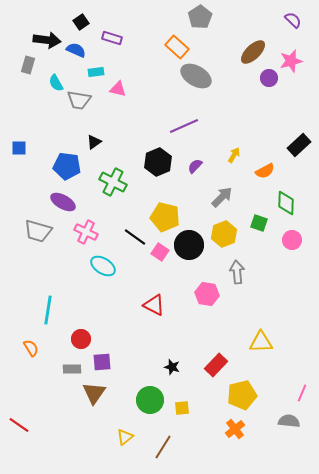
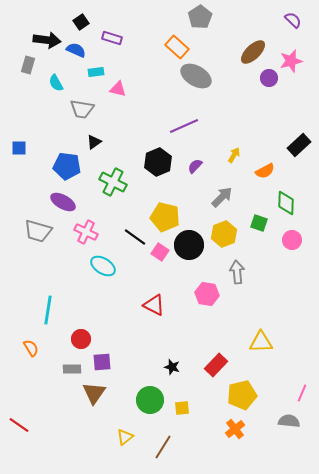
gray trapezoid at (79, 100): moved 3 px right, 9 px down
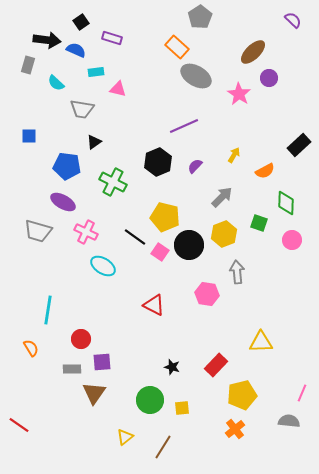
pink star at (291, 61): moved 52 px left, 33 px down; rotated 25 degrees counterclockwise
cyan semicircle at (56, 83): rotated 18 degrees counterclockwise
blue square at (19, 148): moved 10 px right, 12 px up
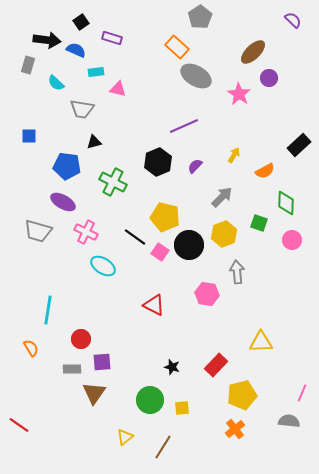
black triangle at (94, 142): rotated 21 degrees clockwise
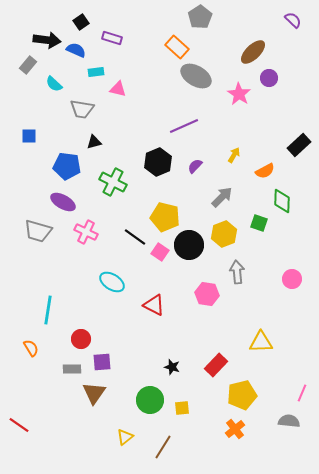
gray rectangle at (28, 65): rotated 24 degrees clockwise
cyan semicircle at (56, 83): moved 2 px left, 1 px down
green diamond at (286, 203): moved 4 px left, 2 px up
pink circle at (292, 240): moved 39 px down
cyan ellipse at (103, 266): moved 9 px right, 16 px down
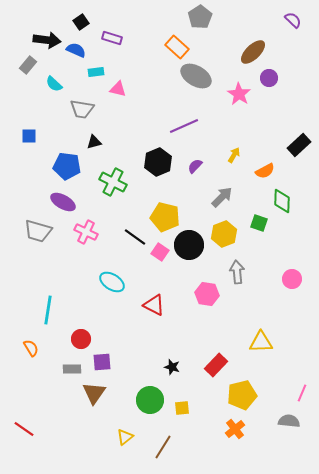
red line at (19, 425): moved 5 px right, 4 px down
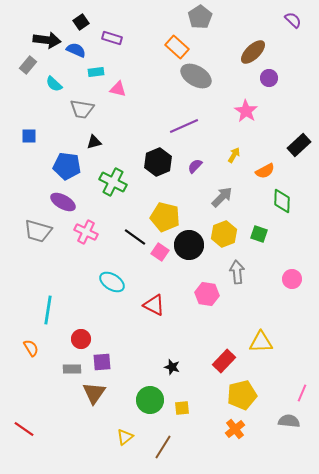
pink star at (239, 94): moved 7 px right, 17 px down
green square at (259, 223): moved 11 px down
red rectangle at (216, 365): moved 8 px right, 4 px up
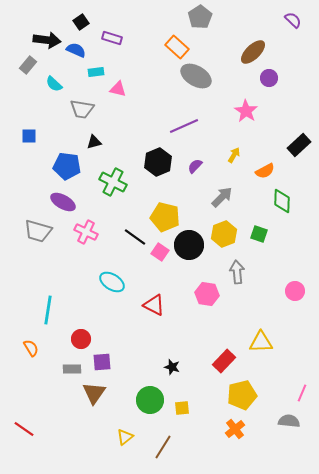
pink circle at (292, 279): moved 3 px right, 12 px down
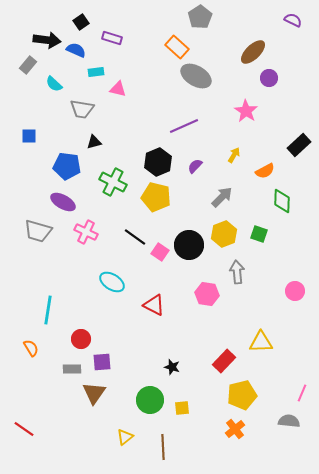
purple semicircle at (293, 20): rotated 18 degrees counterclockwise
yellow pentagon at (165, 217): moved 9 px left, 20 px up
brown line at (163, 447): rotated 35 degrees counterclockwise
